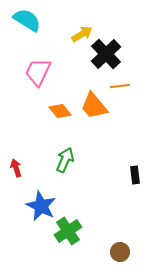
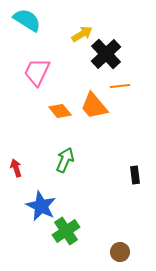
pink trapezoid: moved 1 px left
green cross: moved 2 px left
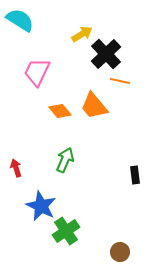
cyan semicircle: moved 7 px left
orange line: moved 5 px up; rotated 18 degrees clockwise
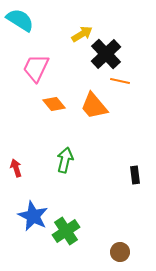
pink trapezoid: moved 1 px left, 4 px up
orange diamond: moved 6 px left, 7 px up
green arrow: rotated 10 degrees counterclockwise
blue star: moved 8 px left, 10 px down
